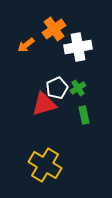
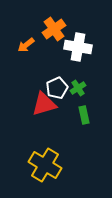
white cross: rotated 20 degrees clockwise
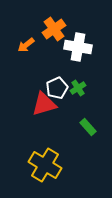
green rectangle: moved 4 px right, 12 px down; rotated 30 degrees counterclockwise
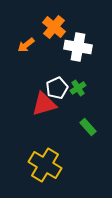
orange cross: moved 2 px up; rotated 15 degrees counterclockwise
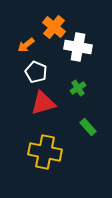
white pentagon: moved 21 px left, 16 px up; rotated 25 degrees counterclockwise
red triangle: moved 1 px left, 1 px up
yellow cross: moved 13 px up; rotated 20 degrees counterclockwise
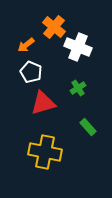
white cross: rotated 12 degrees clockwise
white pentagon: moved 5 px left
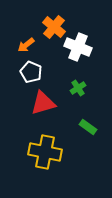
green rectangle: rotated 12 degrees counterclockwise
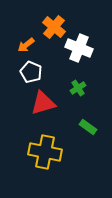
white cross: moved 1 px right, 1 px down
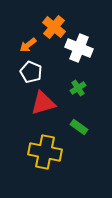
orange arrow: moved 2 px right
green rectangle: moved 9 px left
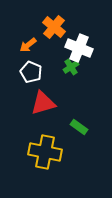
green cross: moved 7 px left, 21 px up
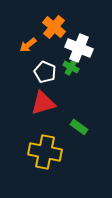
green cross: rotated 28 degrees counterclockwise
white pentagon: moved 14 px right
